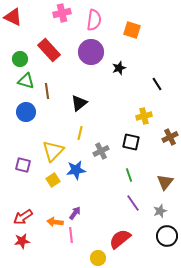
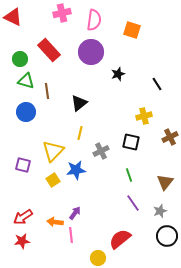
black star: moved 1 px left, 6 px down
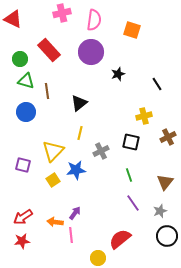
red triangle: moved 2 px down
brown cross: moved 2 px left
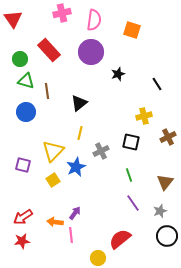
red triangle: rotated 30 degrees clockwise
blue star: moved 3 px up; rotated 18 degrees counterclockwise
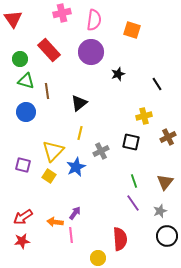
green line: moved 5 px right, 6 px down
yellow square: moved 4 px left, 4 px up; rotated 24 degrees counterclockwise
red semicircle: rotated 125 degrees clockwise
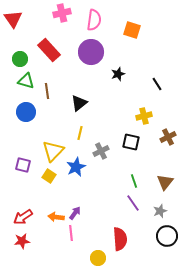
orange arrow: moved 1 px right, 5 px up
pink line: moved 2 px up
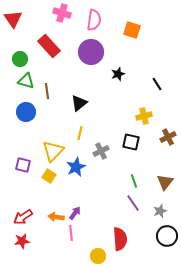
pink cross: rotated 30 degrees clockwise
red rectangle: moved 4 px up
yellow circle: moved 2 px up
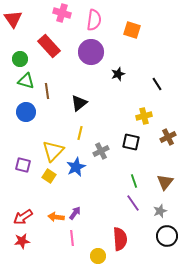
pink line: moved 1 px right, 5 px down
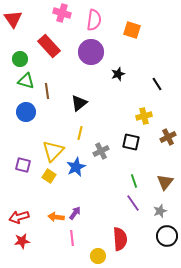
red arrow: moved 4 px left; rotated 18 degrees clockwise
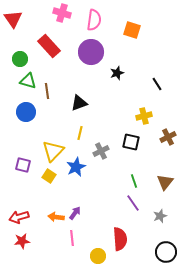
black star: moved 1 px left, 1 px up
green triangle: moved 2 px right
black triangle: rotated 18 degrees clockwise
gray star: moved 5 px down
black circle: moved 1 px left, 16 px down
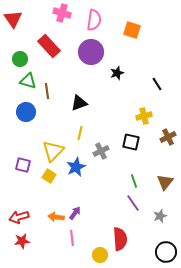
yellow circle: moved 2 px right, 1 px up
